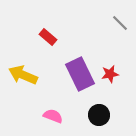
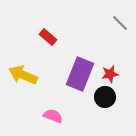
purple rectangle: rotated 48 degrees clockwise
black circle: moved 6 px right, 18 px up
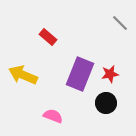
black circle: moved 1 px right, 6 px down
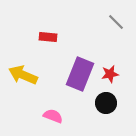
gray line: moved 4 px left, 1 px up
red rectangle: rotated 36 degrees counterclockwise
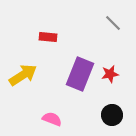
gray line: moved 3 px left, 1 px down
yellow arrow: rotated 124 degrees clockwise
black circle: moved 6 px right, 12 px down
pink semicircle: moved 1 px left, 3 px down
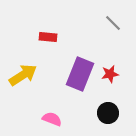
black circle: moved 4 px left, 2 px up
